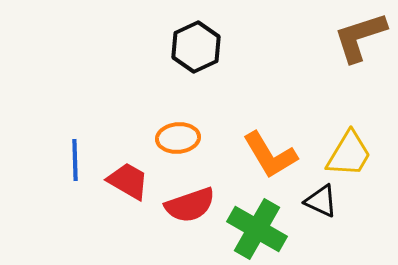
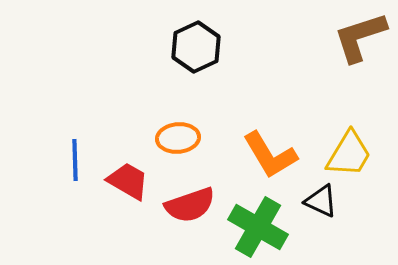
green cross: moved 1 px right, 2 px up
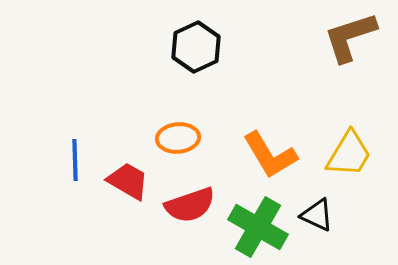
brown L-shape: moved 10 px left
black triangle: moved 4 px left, 14 px down
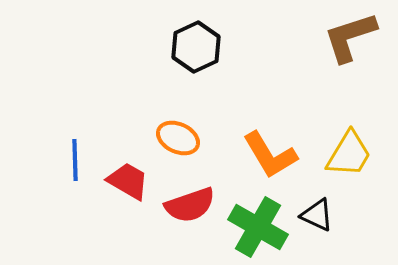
orange ellipse: rotated 30 degrees clockwise
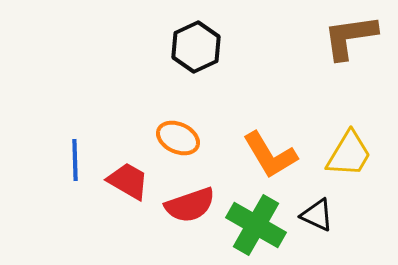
brown L-shape: rotated 10 degrees clockwise
green cross: moved 2 px left, 2 px up
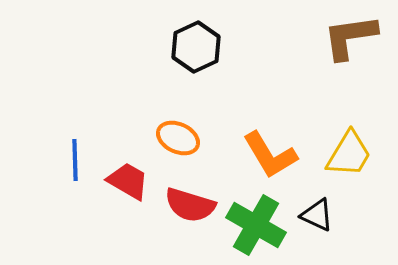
red semicircle: rotated 36 degrees clockwise
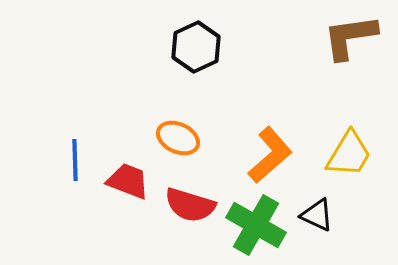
orange L-shape: rotated 100 degrees counterclockwise
red trapezoid: rotated 9 degrees counterclockwise
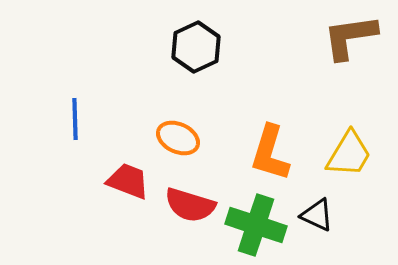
orange L-shape: moved 2 px up; rotated 148 degrees clockwise
blue line: moved 41 px up
green cross: rotated 12 degrees counterclockwise
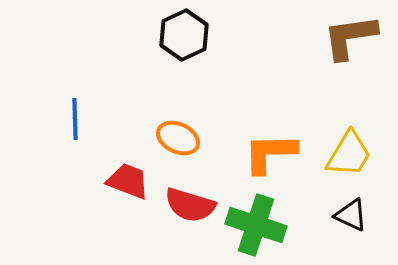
black hexagon: moved 12 px left, 12 px up
orange L-shape: rotated 72 degrees clockwise
black triangle: moved 34 px right
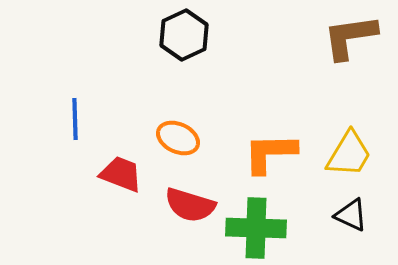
red trapezoid: moved 7 px left, 7 px up
green cross: moved 3 px down; rotated 16 degrees counterclockwise
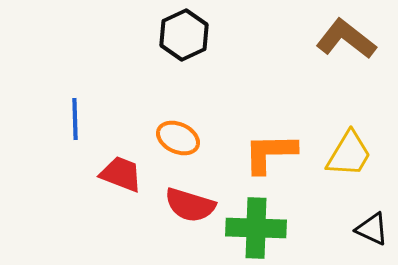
brown L-shape: moved 4 px left, 2 px down; rotated 46 degrees clockwise
black triangle: moved 21 px right, 14 px down
